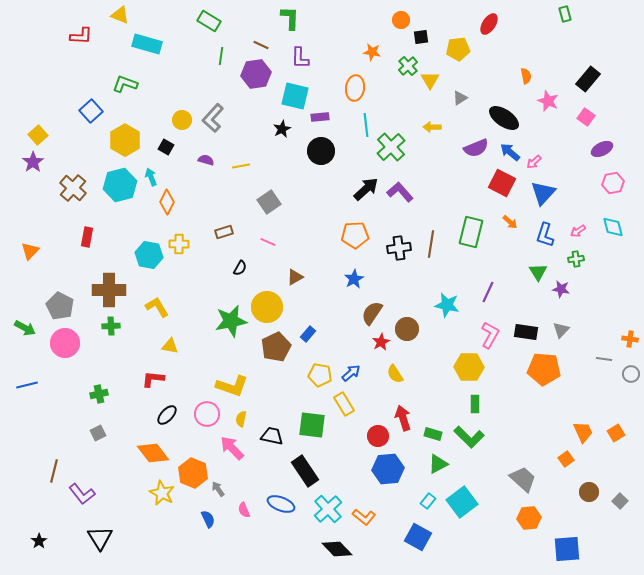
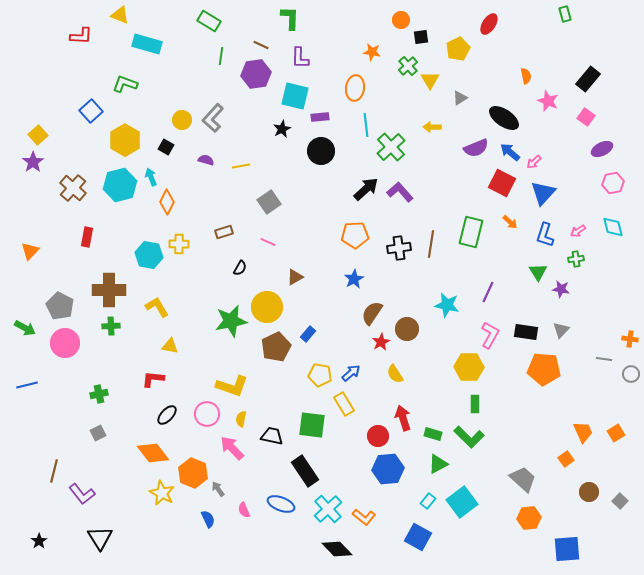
yellow pentagon at (458, 49): rotated 20 degrees counterclockwise
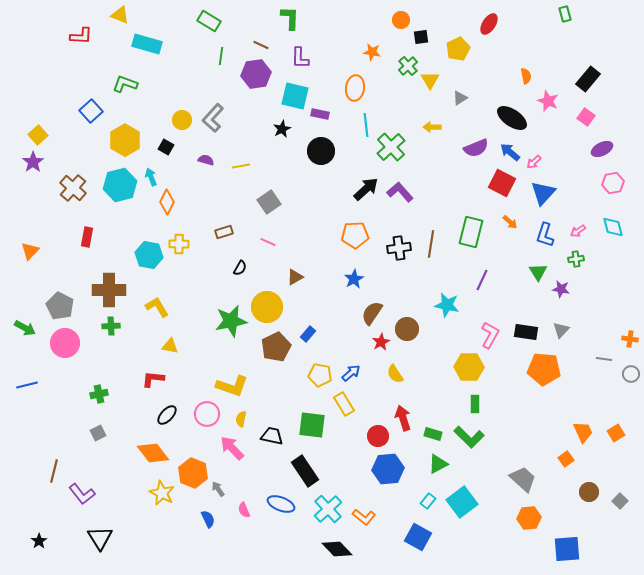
purple rectangle at (320, 117): moved 3 px up; rotated 18 degrees clockwise
black ellipse at (504, 118): moved 8 px right
purple line at (488, 292): moved 6 px left, 12 px up
